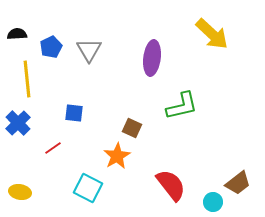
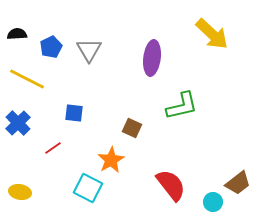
yellow line: rotated 57 degrees counterclockwise
orange star: moved 6 px left, 4 px down
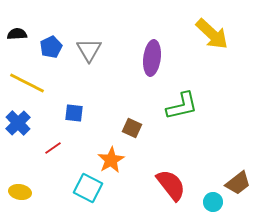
yellow line: moved 4 px down
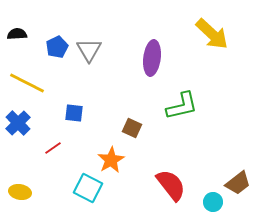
blue pentagon: moved 6 px right
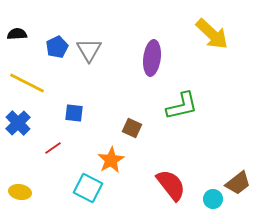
cyan circle: moved 3 px up
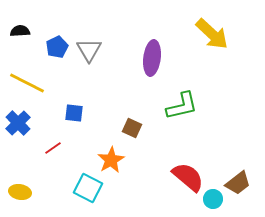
black semicircle: moved 3 px right, 3 px up
red semicircle: moved 17 px right, 8 px up; rotated 12 degrees counterclockwise
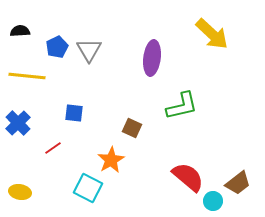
yellow line: moved 7 px up; rotated 21 degrees counterclockwise
cyan circle: moved 2 px down
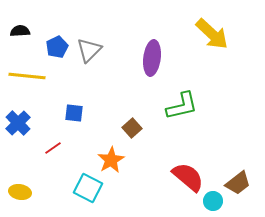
gray triangle: rotated 16 degrees clockwise
brown square: rotated 24 degrees clockwise
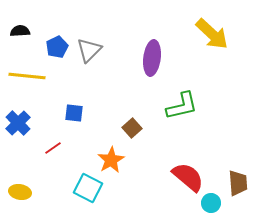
brown trapezoid: rotated 56 degrees counterclockwise
cyan circle: moved 2 px left, 2 px down
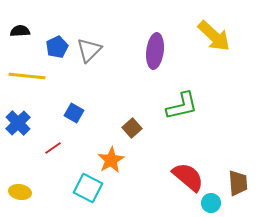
yellow arrow: moved 2 px right, 2 px down
purple ellipse: moved 3 px right, 7 px up
blue square: rotated 24 degrees clockwise
